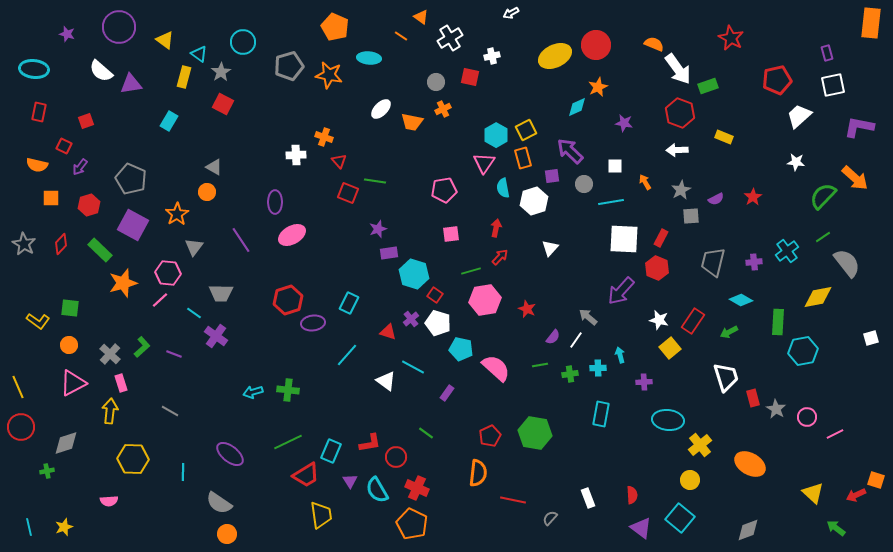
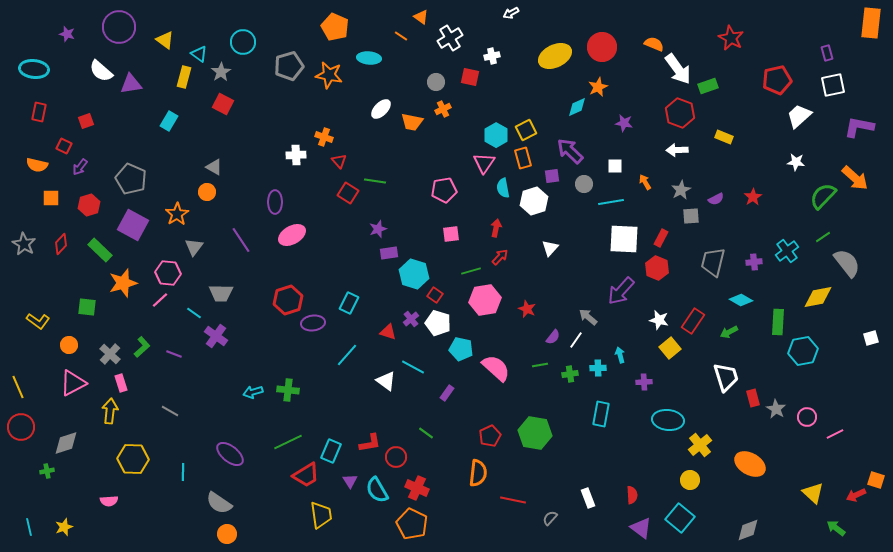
red circle at (596, 45): moved 6 px right, 2 px down
red square at (348, 193): rotated 10 degrees clockwise
green square at (70, 308): moved 17 px right, 1 px up
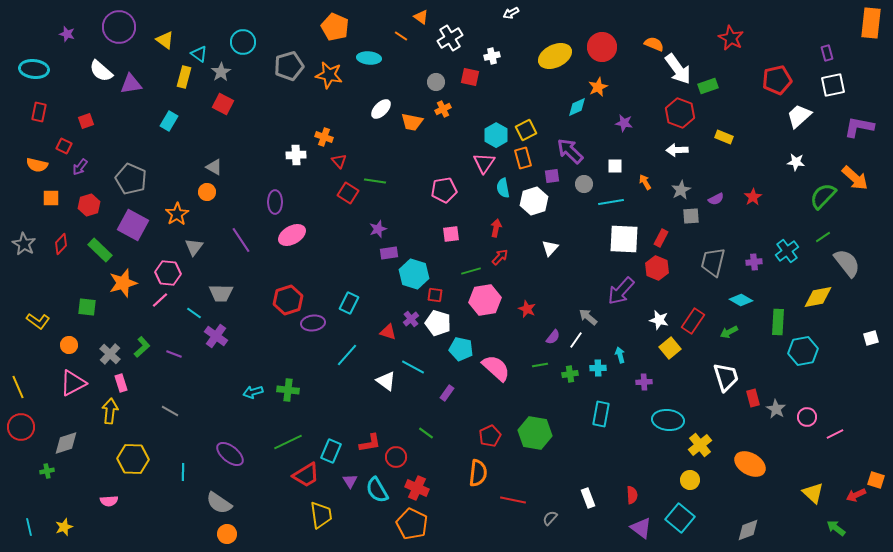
red square at (435, 295): rotated 28 degrees counterclockwise
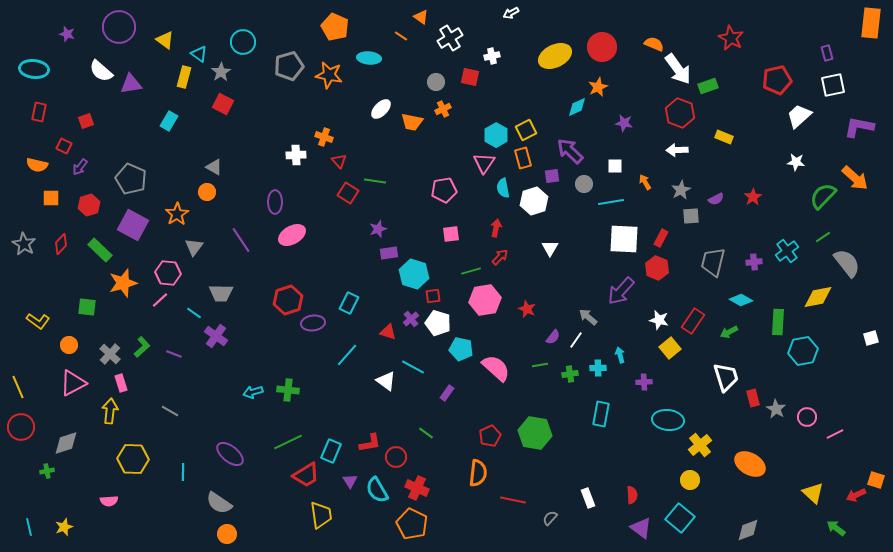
white triangle at (550, 248): rotated 12 degrees counterclockwise
red square at (435, 295): moved 2 px left, 1 px down; rotated 14 degrees counterclockwise
